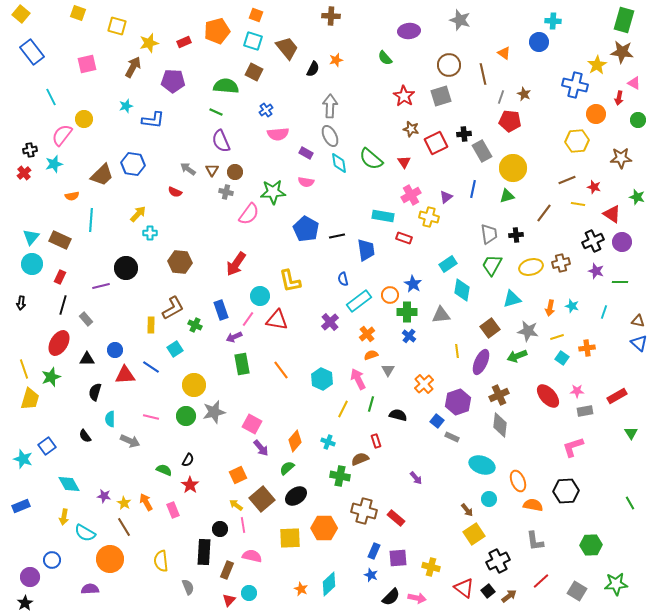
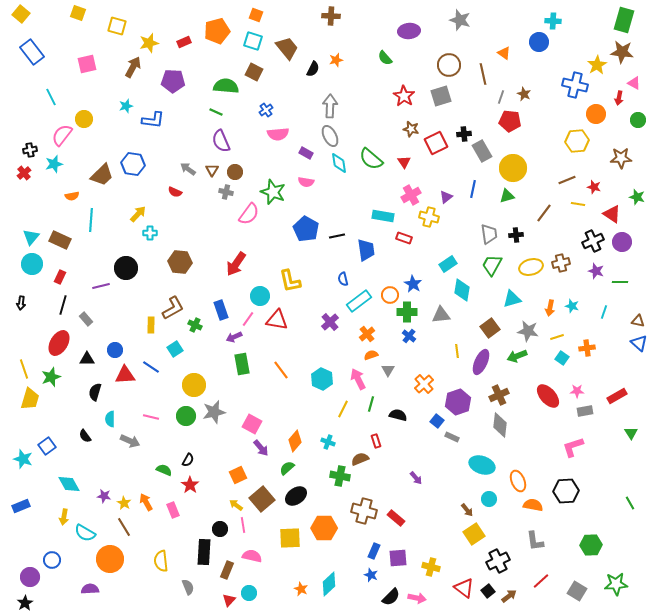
green star at (273, 192): rotated 25 degrees clockwise
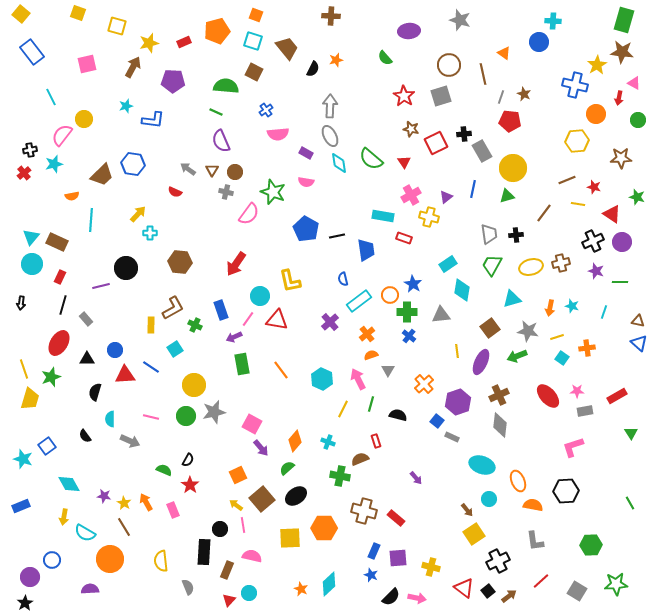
brown rectangle at (60, 240): moved 3 px left, 2 px down
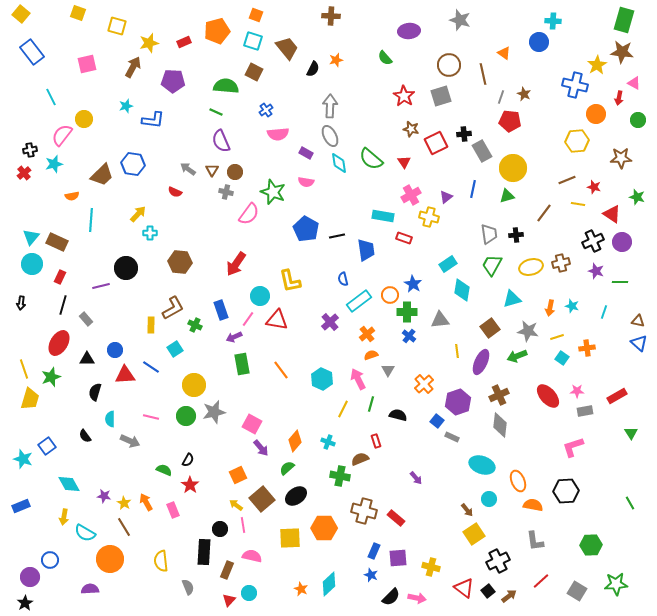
gray triangle at (441, 315): moved 1 px left, 5 px down
blue circle at (52, 560): moved 2 px left
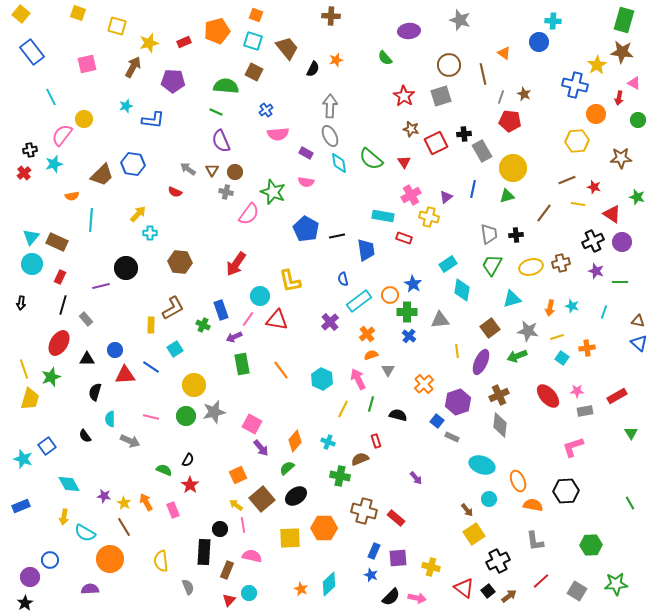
green cross at (195, 325): moved 8 px right
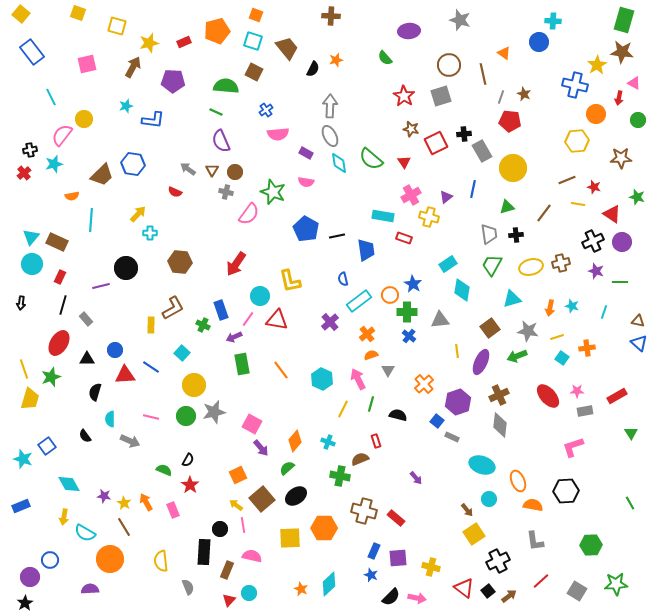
green triangle at (507, 196): moved 11 px down
cyan square at (175, 349): moved 7 px right, 4 px down; rotated 14 degrees counterclockwise
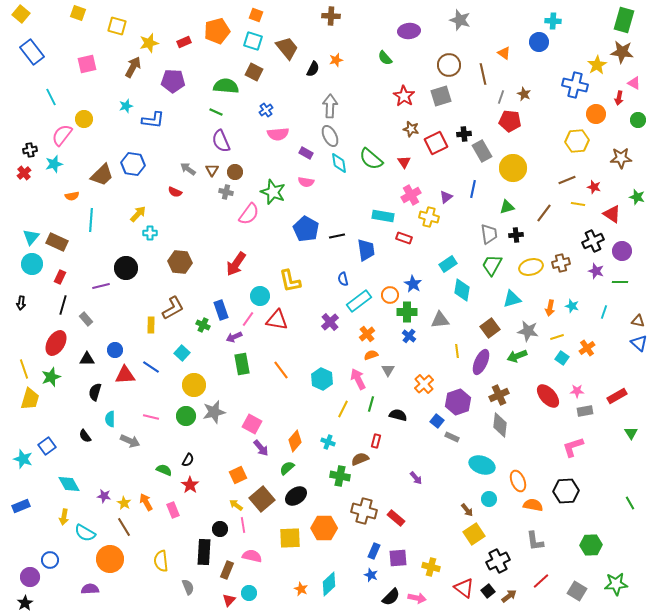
purple circle at (622, 242): moved 9 px down
red ellipse at (59, 343): moved 3 px left
orange cross at (587, 348): rotated 28 degrees counterclockwise
red rectangle at (376, 441): rotated 32 degrees clockwise
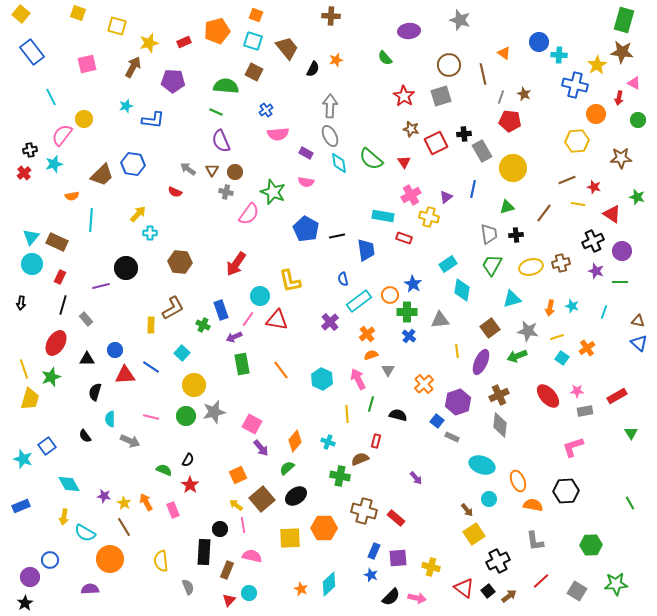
cyan cross at (553, 21): moved 6 px right, 34 px down
yellow line at (343, 409): moved 4 px right, 5 px down; rotated 30 degrees counterclockwise
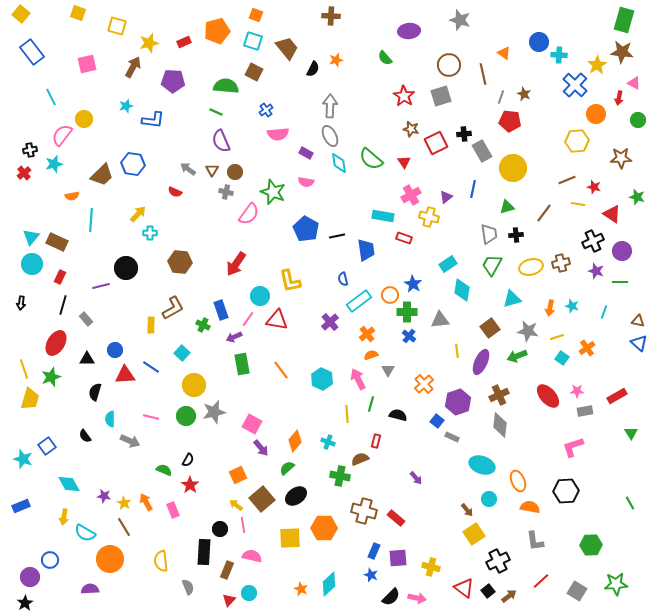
blue cross at (575, 85): rotated 30 degrees clockwise
orange semicircle at (533, 505): moved 3 px left, 2 px down
